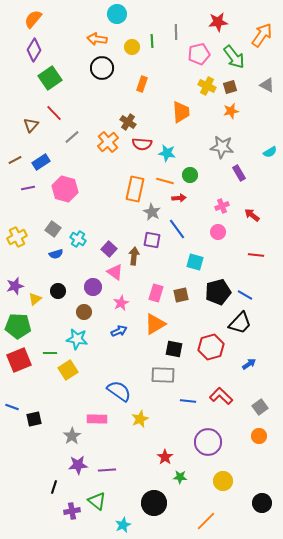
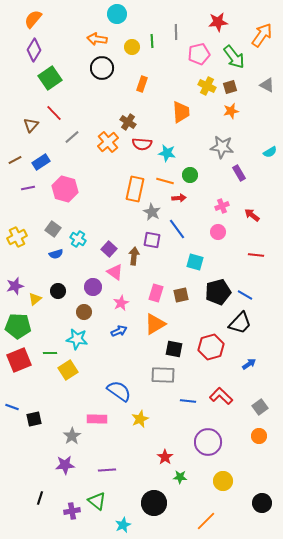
purple star at (78, 465): moved 13 px left
black line at (54, 487): moved 14 px left, 11 px down
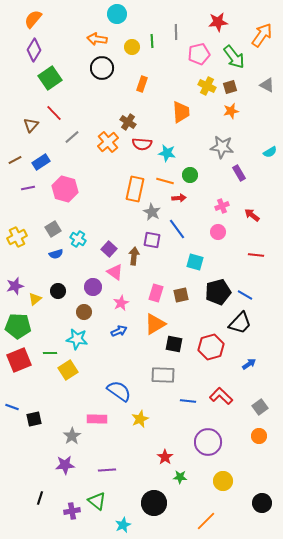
gray square at (53, 229): rotated 21 degrees clockwise
black square at (174, 349): moved 5 px up
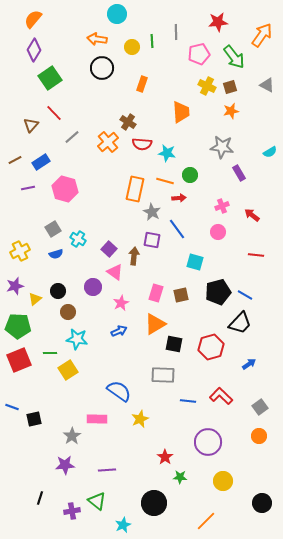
yellow cross at (17, 237): moved 3 px right, 14 px down
brown circle at (84, 312): moved 16 px left
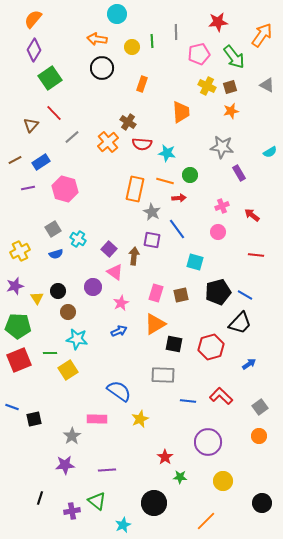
yellow triangle at (35, 299): moved 2 px right, 1 px up; rotated 24 degrees counterclockwise
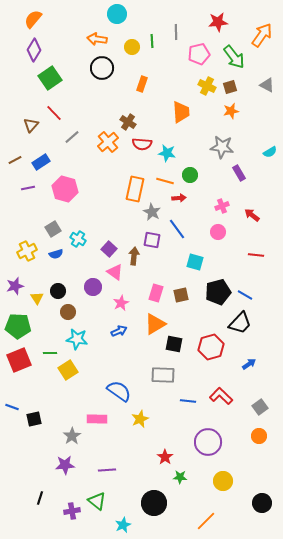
yellow cross at (20, 251): moved 7 px right
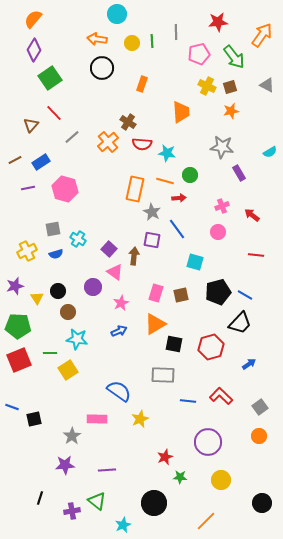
yellow circle at (132, 47): moved 4 px up
gray square at (53, 229): rotated 21 degrees clockwise
red star at (165, 457): rotated 14 degrees clockwise
yellow circle at (223, 481): moved 2 px left, 1 px up
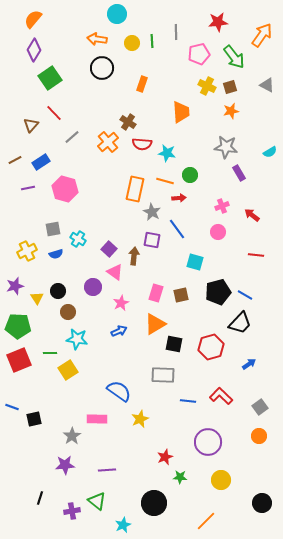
gray star at (222, 147): moved 4 px right
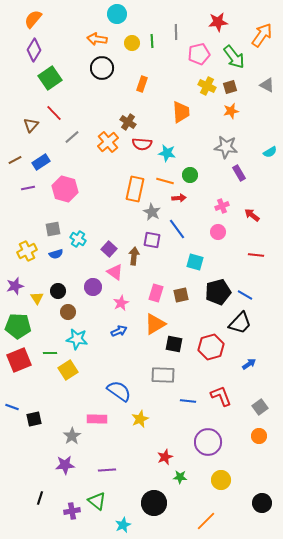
red L-shape at (221, 396): rotated 25 degrees clockwise
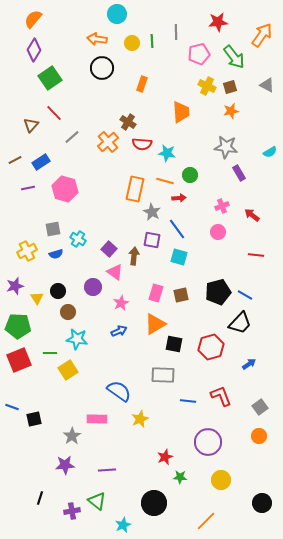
cyan square at (195, 262): moved 16 px left, 5 px up
